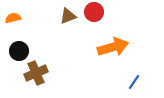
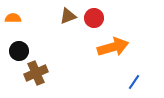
red circle: moved 6 px down
orange semicircle: rotated 14 degrees clockwise
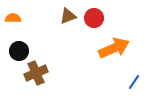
orange arrow: moved 1 px right, 1 px down; rotated 8 degrees counterclockwise
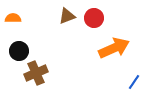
brown triangle: moved 1 px left
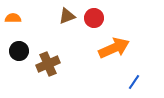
brown cross: moved 12 px right, 9 px up
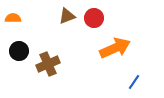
orange arrow: moved 1 px right
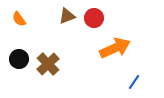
orange semicircle: moved 6 px right, 1 px down; rotated 126 degrees counterclockwise
black circle: moved 8 px down
brown cross: rotated 20 degrees counterclockwise
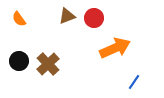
black circle: moved 2 px down
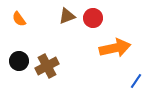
red circle: moved 1 px left
orange arrow: rotated 12 degrees clockwise
brown cross: moved 1 px left, 2 px down; rotated 15 degrees clockwise
blue line: moved 2 px right, 1 px up
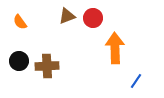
orange semicircle: moved 1 px right, 3 px down
orange arrow: rotated 80 degrees counterclockwise
brown cross: rotated 25 degrees clockwise
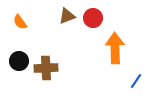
brown cross: moved 1 px left, 2 px down
